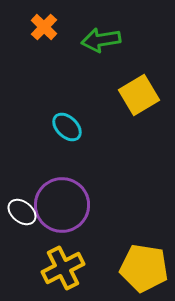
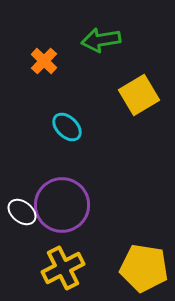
orange cross: moved 34 px down
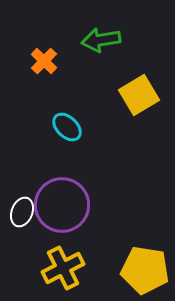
white ellipse: rotated 72 degrees clockwise
yellow pentagon: moved 1 px right, 2 px down
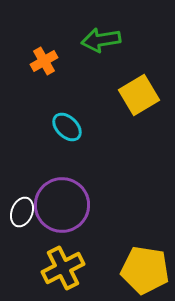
orange cross: rotated 16 degrees clockwise
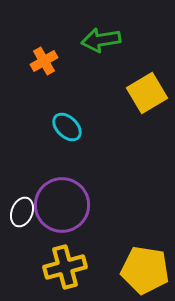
yellow square: moved 8 px right, 2 px up
yellow cross: moved 2 px right, 1 px up; rotated 12 degrees clockwise
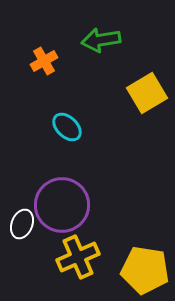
white ellipse: moved 12 px down
yellow cross: moved 13 px right, 10 px up; rotated 9 degrees counterclockwise
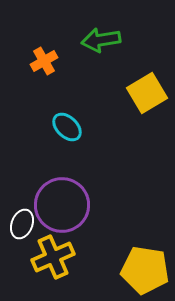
yellow cross: moved 25 px left
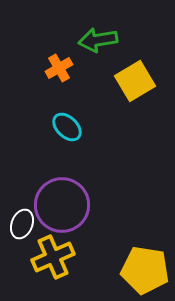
green arrow: moved 3 px left
orange cross: moved 15 px right, 7 px down
yellow square: moved 12 px left, 12 px up
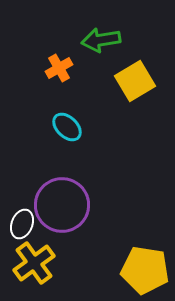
green arrow: moved 3 px right
yellow cross: moved 19 px left, 6 px down; rotated 12 degrees counterclockwise
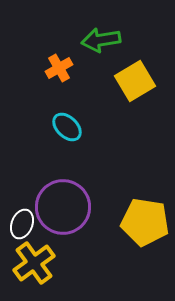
purple circle: moved 1 px right, 2 px down
yellow pentagon: moved 48 px up
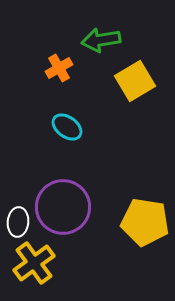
cyan ellipse: rotated 8 degrees counterclockwise
white ellipse: moved 4 px left, 2 px up; rotated 16 degrees counterclockwise
